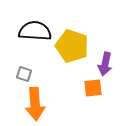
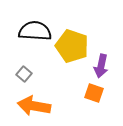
purple arrow: moved 4 px left, 2 px down
gray square: rotated 21 degrees clockwise
orange square: moved 1 px right, 5 px down; rotated 24 degrees clockwise
orange arrow: moved 1 px left, 2 px down; rotated 104 degrees clockwise
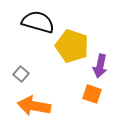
black semicircle: moved 3 px right, 9 px up; rotated 12 degrees clockwise
purple arrow: moved 1 px left
gray square: moved 3 px left
orange square: moved 2 px left, 1 px down
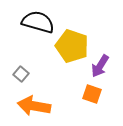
purple arrow: rotated 20 degrees clockwise
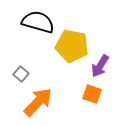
yellow pentagon: rotated 8 degrees counterclockwise
orange arrow: moved 4 px right, 4 px up; rotated 124 degrees clockwise
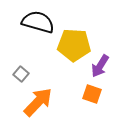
yellow pentagon: moved 2 px right, 1 px up; rotated 8 degrees counterclockwise
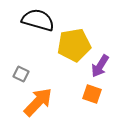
black semicircle: moved 2 px up
yellow pentagon: rotated 12 degrees counterclockwise
gray square: rotated 14 degrees counterclockwise
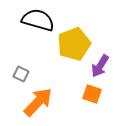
yellow pentagon: moved 1 px up; rotated 12 degrees counterclockwise
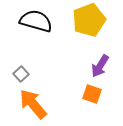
black semicircle: moved 2 px left, 1 px down
yellow pentagon: moved 15 px right, 24 px up
gray square: rotated 21 degrees clockwise
orange arrow: moved 5 px left, 2 px down; rotated 84 degrees counterclockwise
